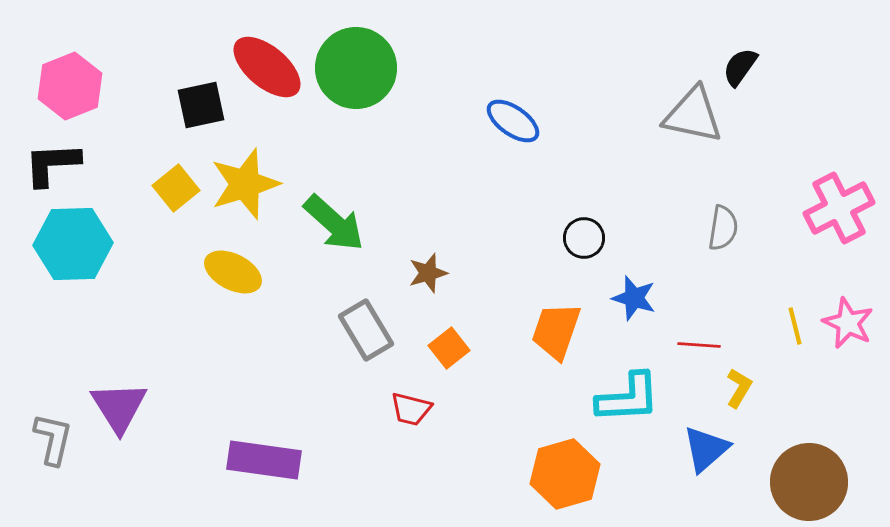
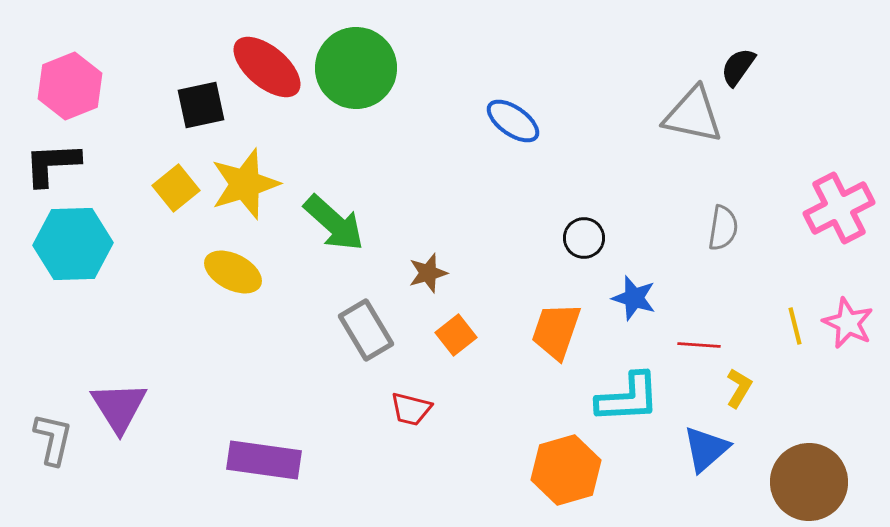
black semicircle: moved 2 px left
orange square: moved 7 px right, 13 px up
orange hexagon: moved 1 px right, 4 px up
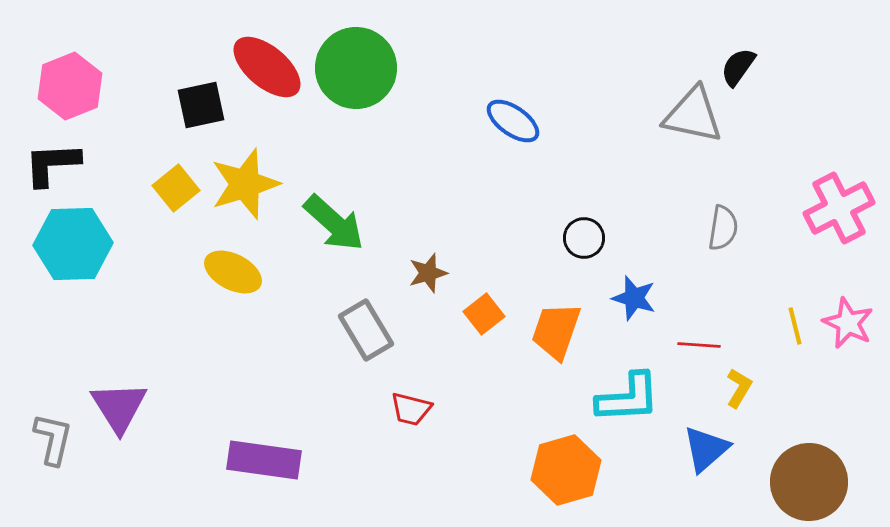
orange square: moved 28 px right, 21 px up
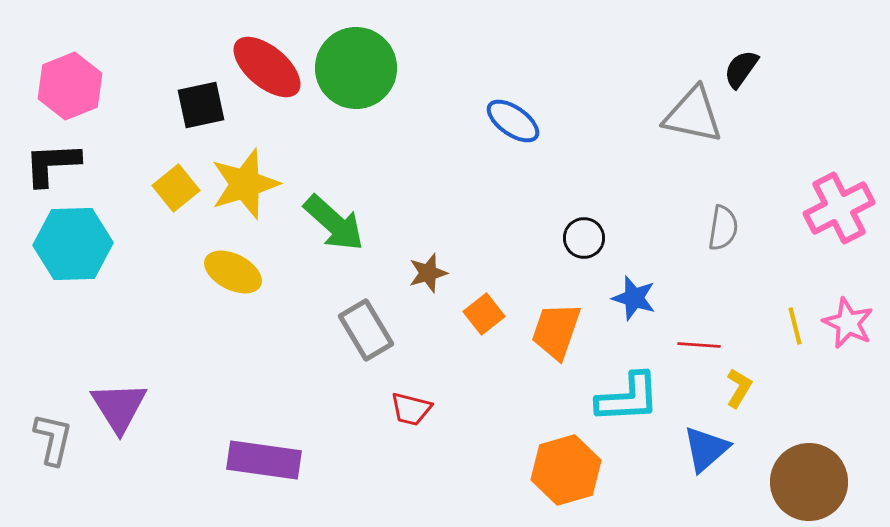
black semicircle: moved 3 px right, 2 px down
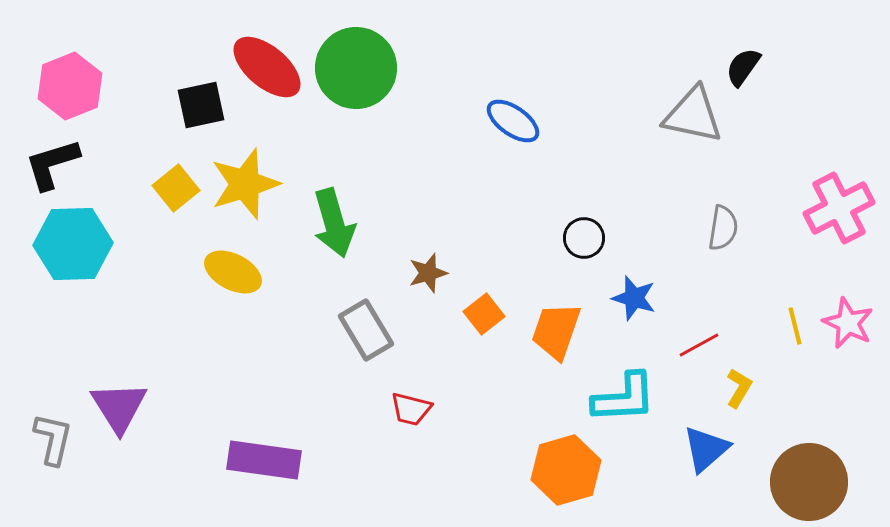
black semicircle: moved 2 px right, 2 px up
black L-shape: rotated 14 degrees counterclockwise
green arrow: rotated 32 degrees clockwise
red line: rotated 33 degrees counterclockwise
cyan L-shape: moved 4 px left
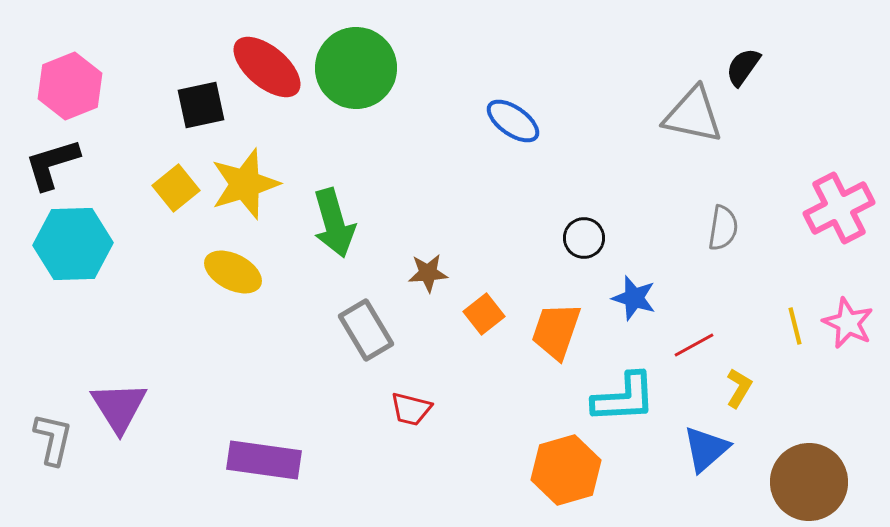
brown star: rotated 12 degrees clockwise
red line: moved 5 px left
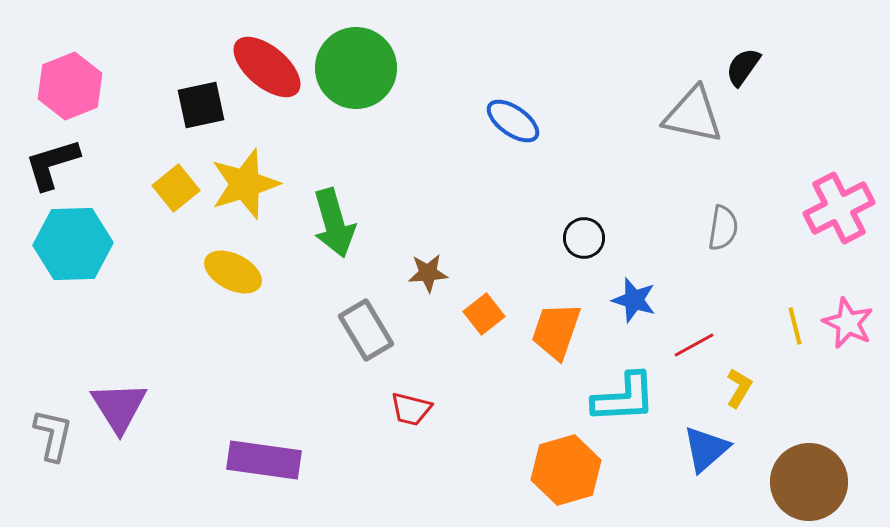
blue star: moved 2 px down
gray L-shape: moved 4 px up
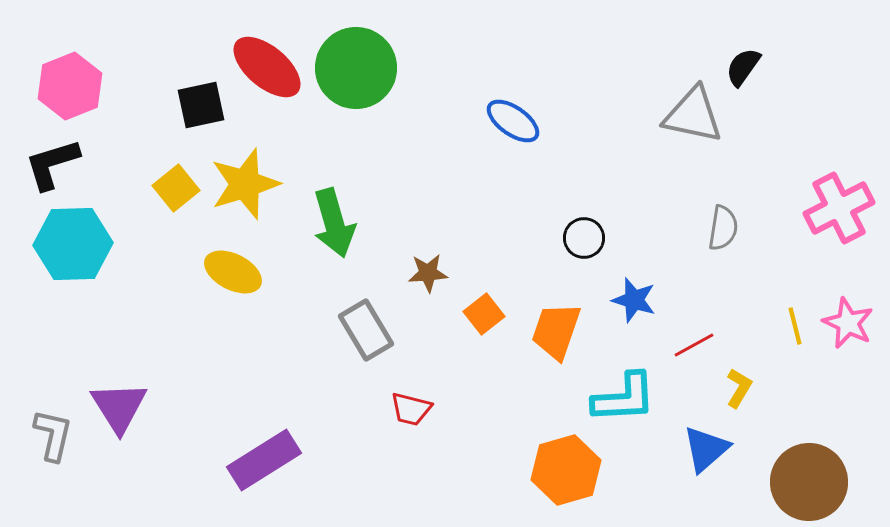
purple rectangle: rotated 40 degrees counterclockwise
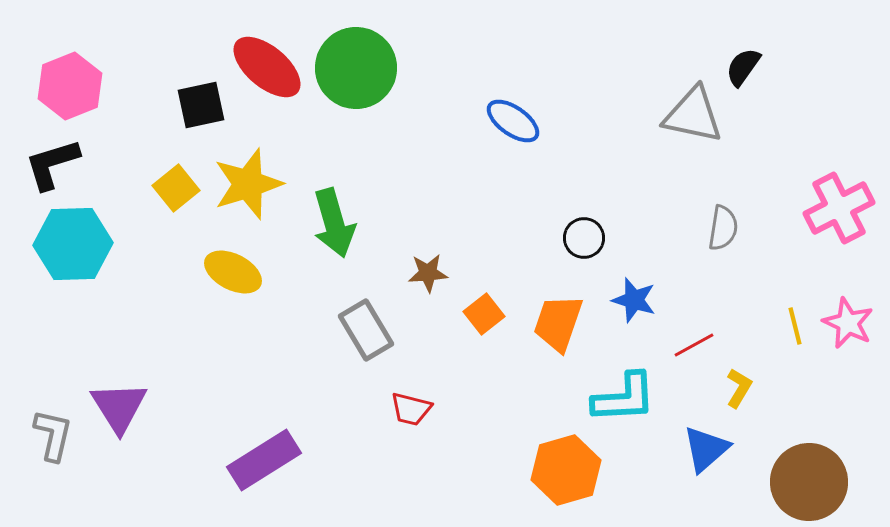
yellow star: moved 3 px right
orange trapezoid: moved 2 px right, 8 px up
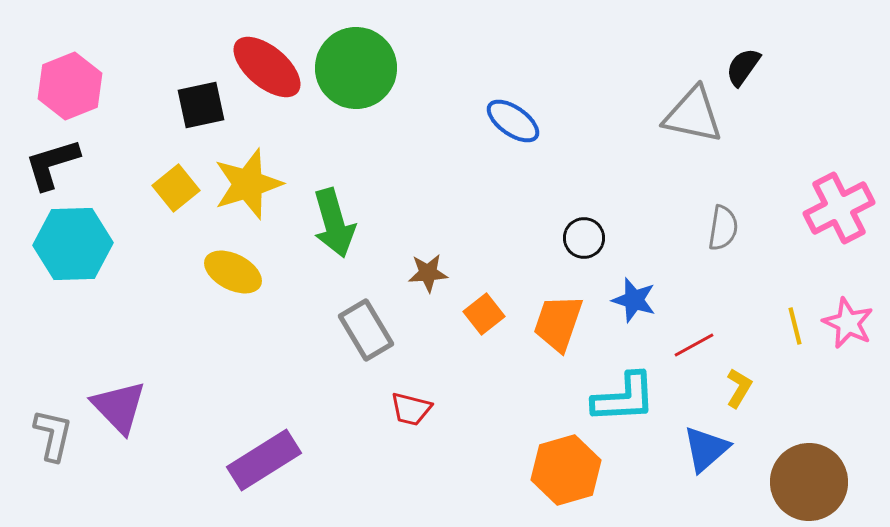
purple triangle: rotated 12 degrees counterclockwise
